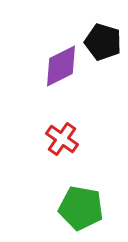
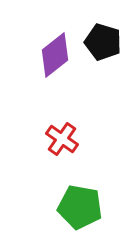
purple diamond: moved 6 px left, 11 px up; rotated 12 degrees counterclockwise
green pentagon: moved 1 px left, 1 px up
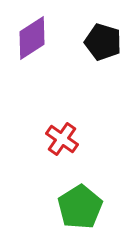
purple diamond: moved 23 px left, 17 px up; rotated 6 degrees clockwise
green pentagon: rotated 30 degrees clockwise
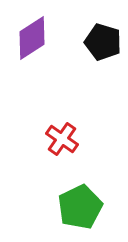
green pentagon: rotated 6 degrees clockwise
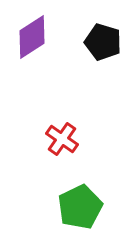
purple diamond: moved 1 px up
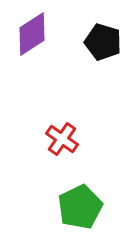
purple diamond: moved 3 px up
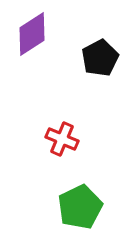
black pentagon: moved 3 px left, 16 px down; rotated 27 degrees clockwise
red cross: rotated 12 degrees counterclockwise
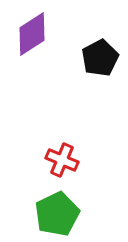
red cross: moved 21 px down
green pentagon: moved 23 px left, 7 px down
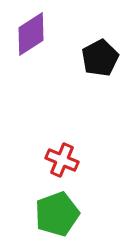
purple diamond: moved 1 px left
green pentagon: rotated 6 degrees clockwise
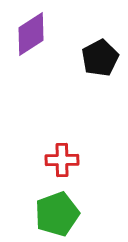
red cross: rotated 24 degrees counterclockwise
